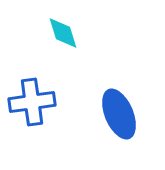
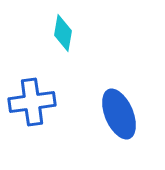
cyan diamond: rotated 27 degrees clockwise
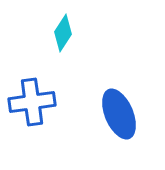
cyan diamond: rotated 24 degrees clockwise
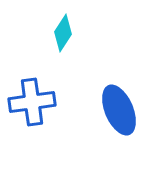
blue ellipse: moved 4 px up
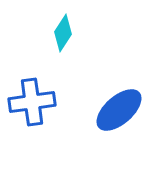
blue ellipse: rotated 72 degrees clockwise
